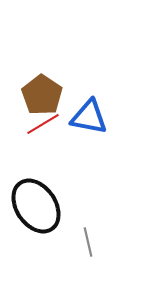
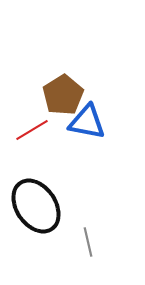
brown pentagon: moved 21 px right; rotated 6 degrees clockwise
blue triangle: moved 2 px left, 5 px down
red line: moved 11 px left, 6 px down
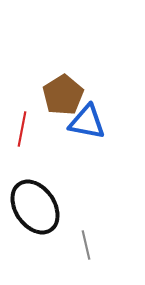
red line: moved 10 px left, 1 px up; rotated 48 degrees counterclockwise
black ellipse: moved 1 px left, 1 px down
gray line: moved 2 px left, 3 px down
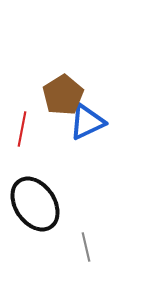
blue triangle: rotated 36 degrees counterclockwise
black ellipse: moved 3 px up
gray line: moved 2 px down
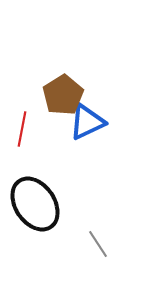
gray line: moved 12 px right, 3 px up; rotated 20 degrees counterclockwise
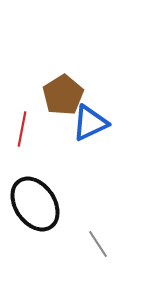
blue triangle: moved 3 px right, 1 px down
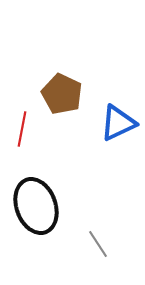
brown pentagon: moved 1 px left, 1 px up; rotated 15 degrees counterclockwise
blue triangle: moved 28 px right
black ellipse: moved 1 px right, 2 px down; rotated 14 degrees clockwise
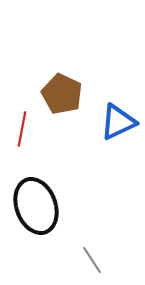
blue triangle: moved 1 px up
gray line: moved 6 px left, 16 px down
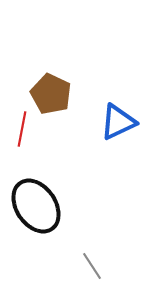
brown pentagon: moved 11 px left
black ellipse: rotated 14 degrees counterclockwise
gray line: moved 6 px down
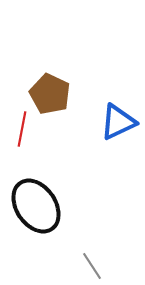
brown pentagon: moved 1 px left
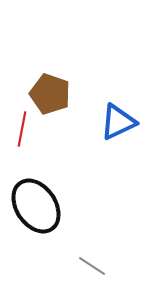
brown pentagon: rotated 6 degrees counterclockwise
gray line: rotated 24 degrees counterclockwise
